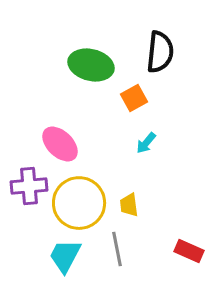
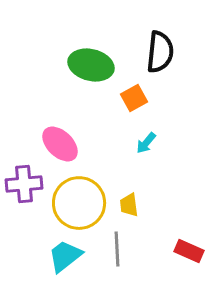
purple cross: moved 5 px left, 2 px up
gray line: rotated 8 degrees clockwise
cyan trapezoid: rotated 24 degrees clockwise
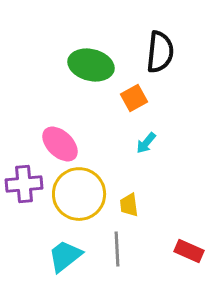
yellow circle: moved 9 px up
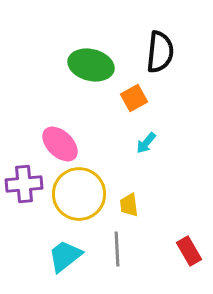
red rectangle: rotated 36 degrees clockwise
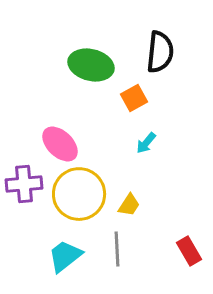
yellow trapezoid: rotated 140 degrees counterclockwise
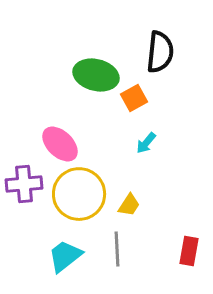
green ellipse: moved 5 px right, 10 px down
red rectangle: rotated 40 degrees clockwise
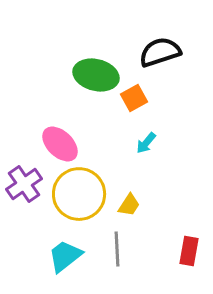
black semicircle: rotated 114 degrees counterclockwise
purple cross: rotated 30 degrees counterclockwise
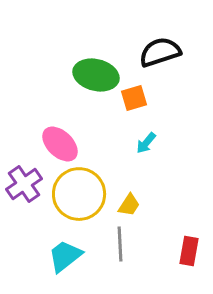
orange square: rotated 12 degrees clockwise
gray line: moved 3 px right, 5 px up
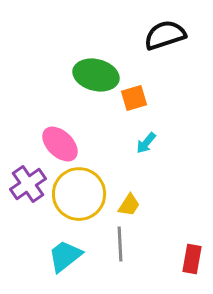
black semicircle: moved 5 px right, 17 px up
purple cross: moved 4 px right
red rectangle: moved 3 px right, 8 px down
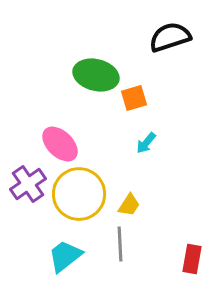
black semicircle: moved 5 px right, 2 px down
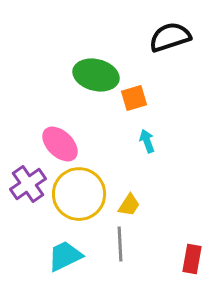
cyan arrow: moved 1 px right, 2 px up; rotated 120 degrees clockwise
cyan trapezoid: rotated 12 degrees clockwise
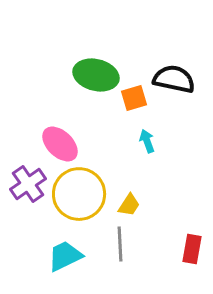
black semicircle: moved 4 px right, 42 px down; rotated 30 degrees clockwise
red rectangle: moved 10 px up
